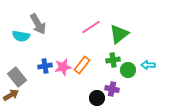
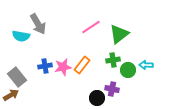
cyan arrow: moved 2 px left
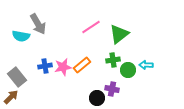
orange rectangle: rotated 12 degrees clockwise
brown arrow: moved 2 px down; rotated 14 degrees counterclockwise
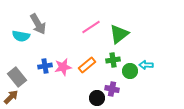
orange rectangle: moved 5 px right
green circle: moved 2 px right, 1 px down
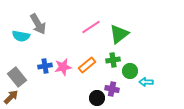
cyan arrow: moved 17 px down
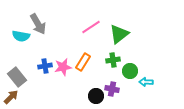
orange rectangle: moved 4 px left, 3 px up; rotated 18 degrees counterclockwise
black circle: moved 1 px left, 2 px up
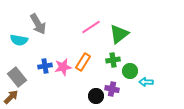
cyan semicircle: moved 2 px left, 4 px down
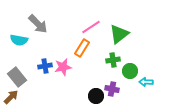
gray arrow: rotated 15 degrees counterclockwise
orange rectangle: moved 1 px left, 14 px up
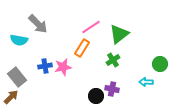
green cross: rotated 24 degrees counterclockwise
green circle: moved 30 px right, 7 px up
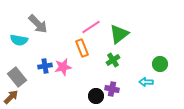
orange rectangle: rotated 54 degrees counterclockwise
